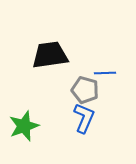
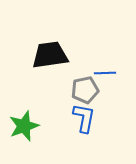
gray pentagon: rotated 28 degrees counterclockwise
blue L-shape: rotated 12 degrees counterclockwise
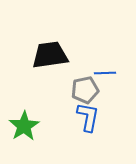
blue L-shape: moved 4 px right, 1 px up
green star: rotated 12 degrees counterclockwise
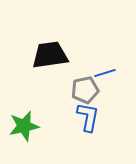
blue line: rotated 15 degrees counterclockwise
green star: rotated 20 degrees clockwise
